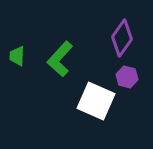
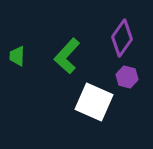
green L-shape: moved 7 px right, 3 px up
white square: moved 2 px left, 1 px down
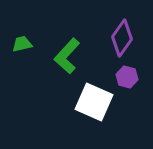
green trapezoid: moved 5 px right, 12 px up; rotated 75 degrees clockwise
